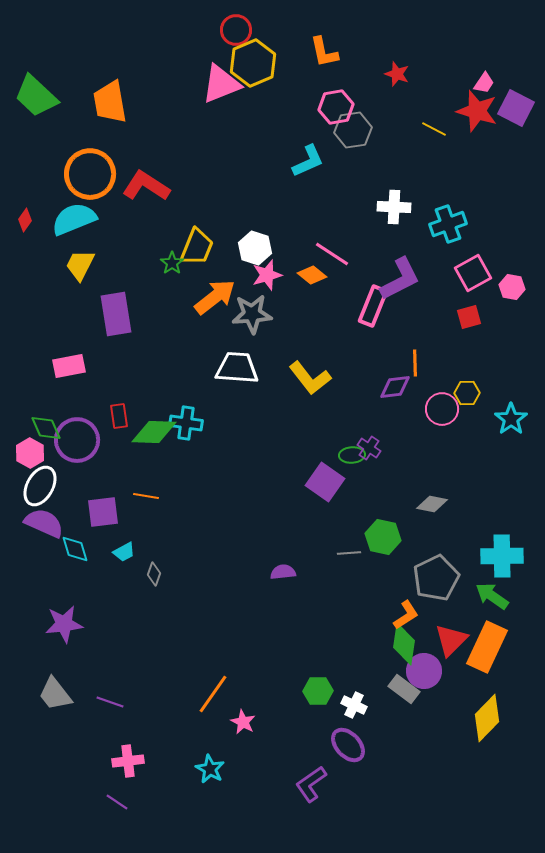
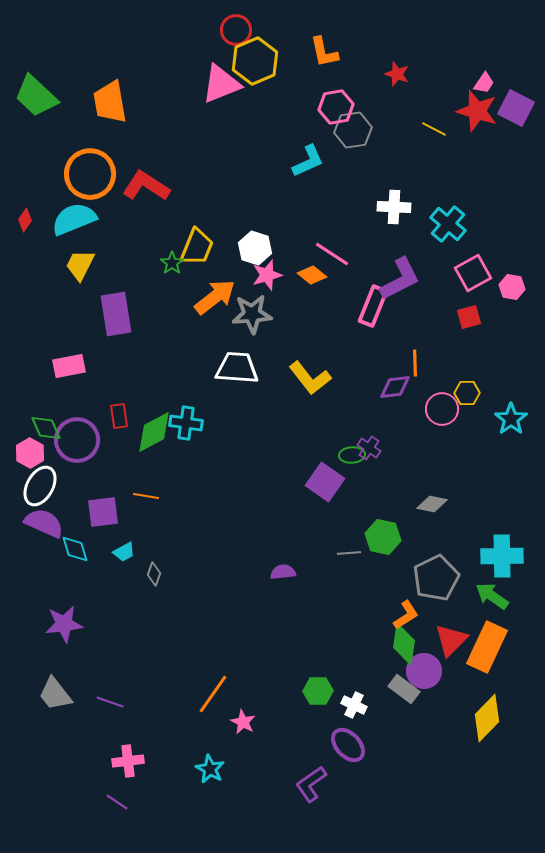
yellow hexagon at (253, 63): moved 2 px right, 2 px up
cyan cross at (448, 224): rotated 30 degrees counterclockwise
green diamond at (154, 432): rotated 30 degrees counterclockwise
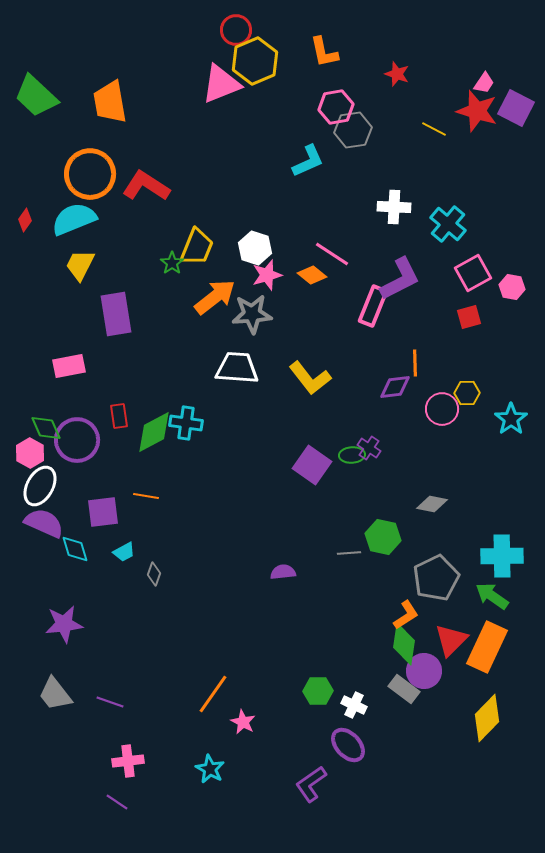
purple square at (325, 482): moved 13 px left, 17 px up
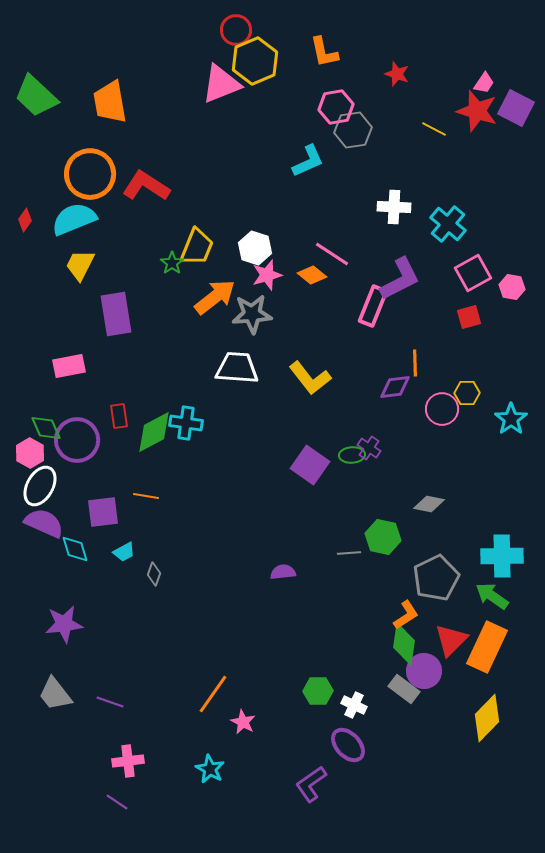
purple square at (312, 465): moved 2 px left
gray diamond at (432, 504): moved 3 px left
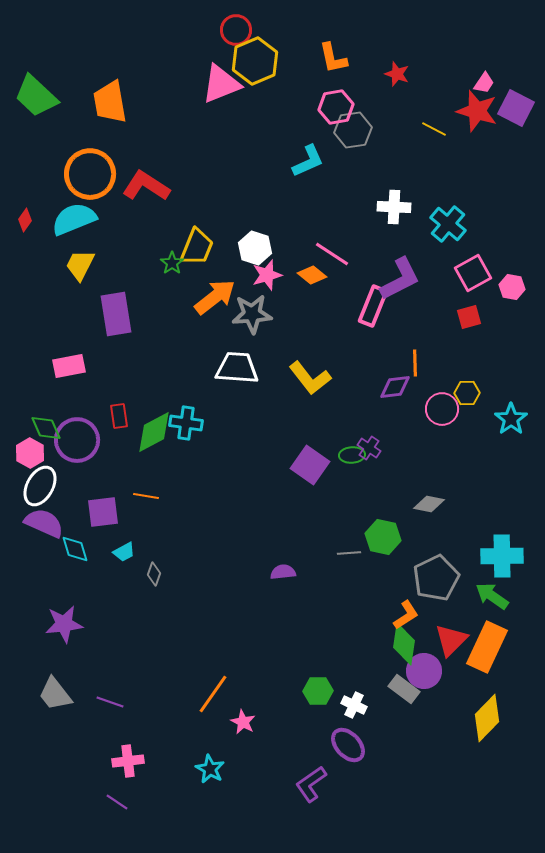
orange L-shape at (324, 52): moved 9 px right, 6 px down
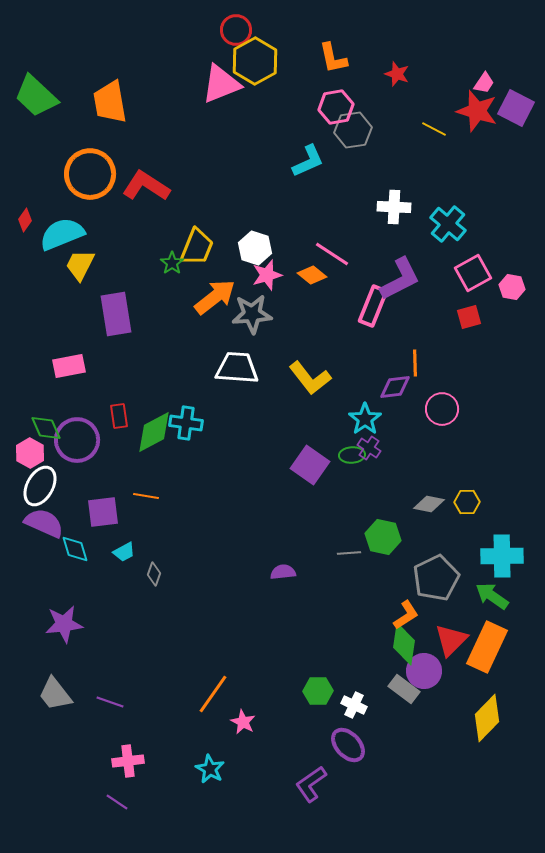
yellow hexagon at (255, 61): rotated 6 degrees counterclockwise
cyan semicircle at (74, 219): moved 12 px left, 15 px down
yellow hexagon at (467, 393): moved 109 px down
cyan star at (511, 419): moved 146 px left
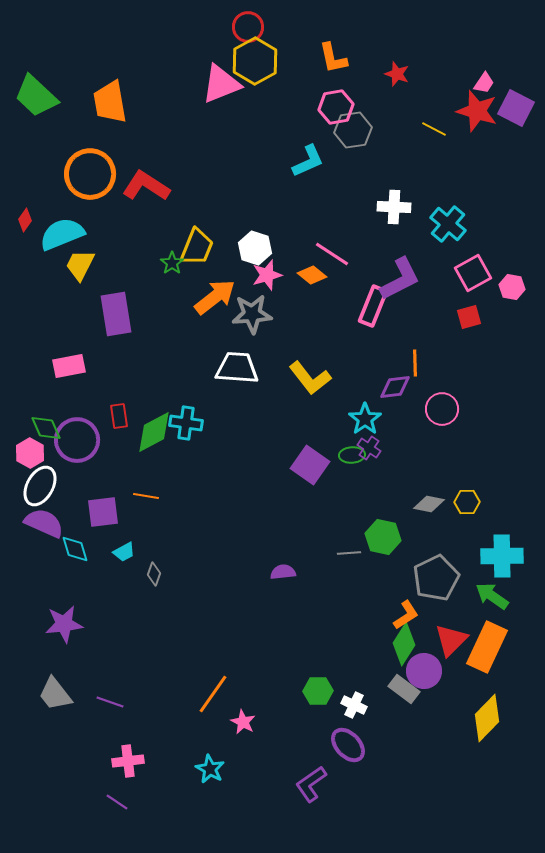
red circle at (236, 30): moved 12 px right, 3 px up
green diamond at (404, 644): rotated 24 degrees clockwise
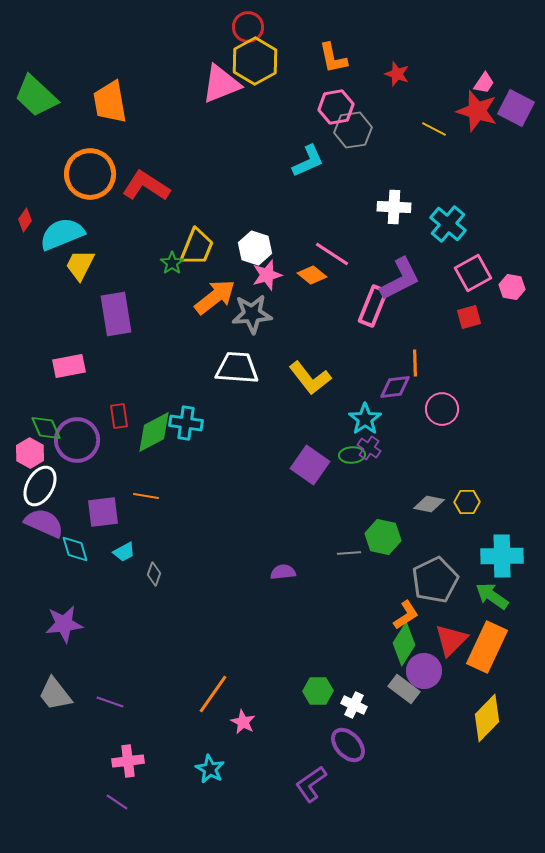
gray pentagon at (436, 578): moved 1 px left, 2 px down
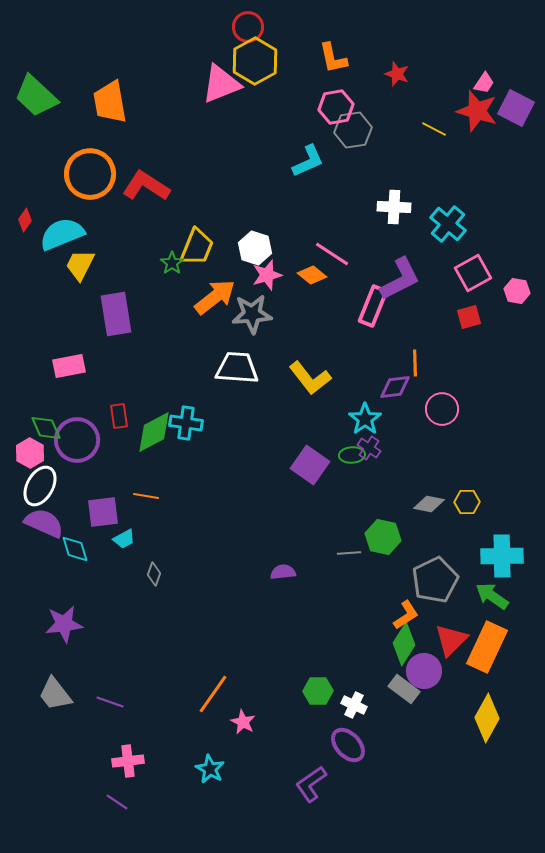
pink hexagon at (512, 287): moved 5 px right, 4 px down
cyan trapezoid at (124, 552): moved 13 px up
yellow diamond at (487, 718): rotated 15 degrees counterclockwise
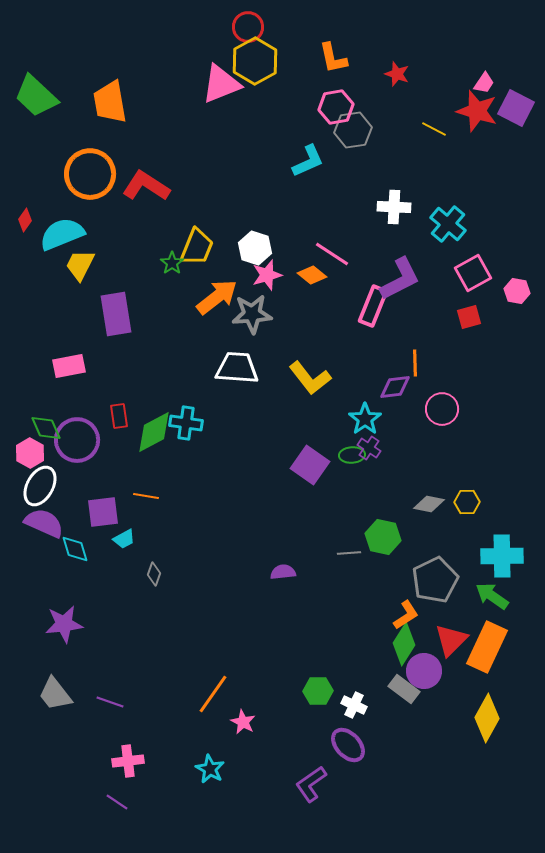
orange arrow at (215, 297): moved 2 px right
